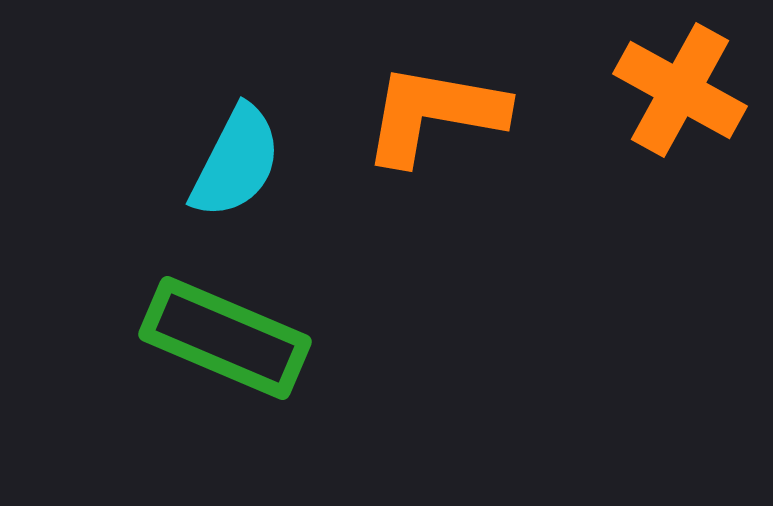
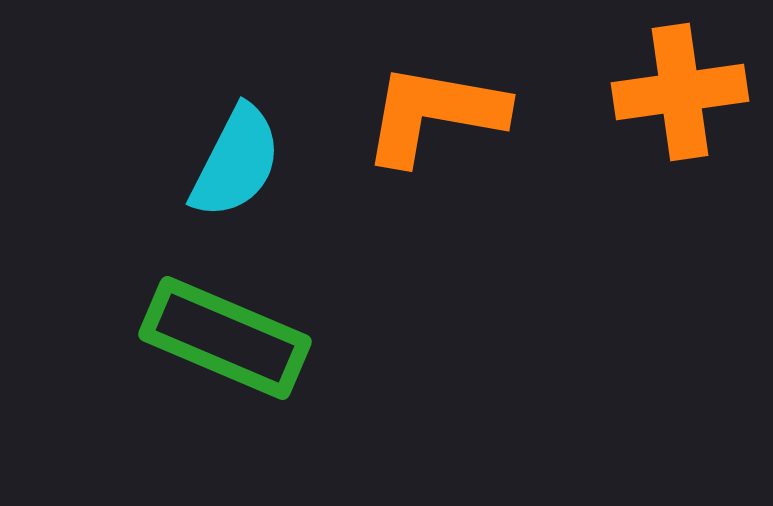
orange cross: moved 2 px down; rotated 37 degrees counterclockwise
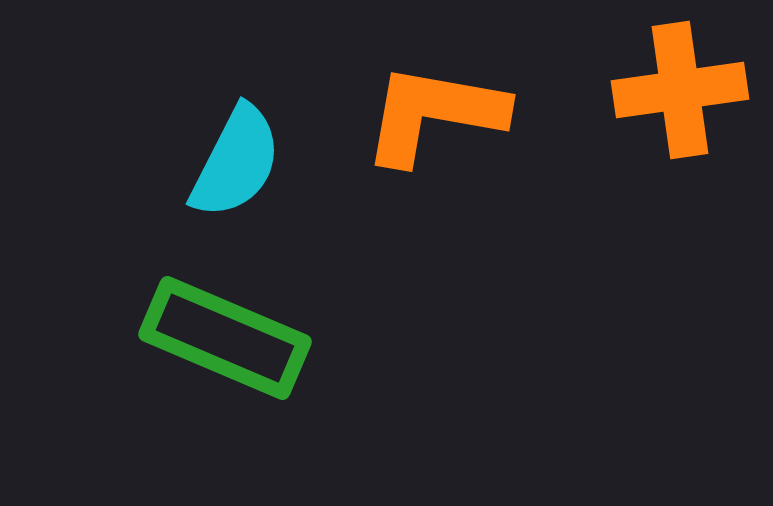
orange cross: moved 2 px up
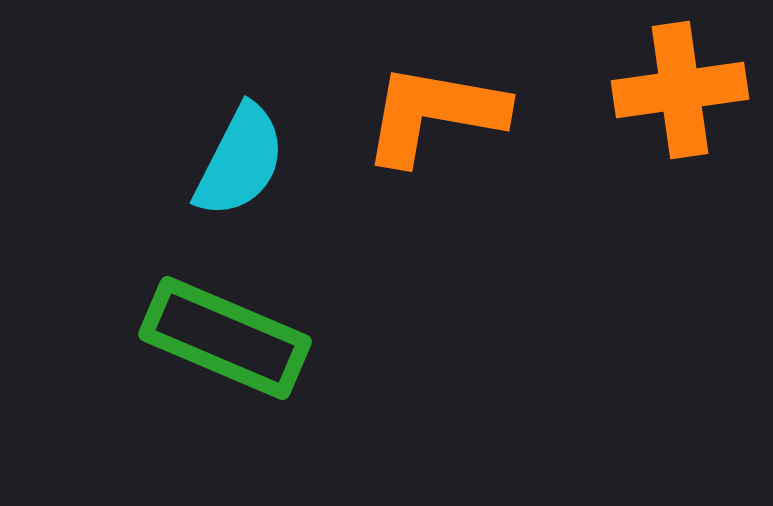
cyan semicircle: moved 4 px right, 1 px up
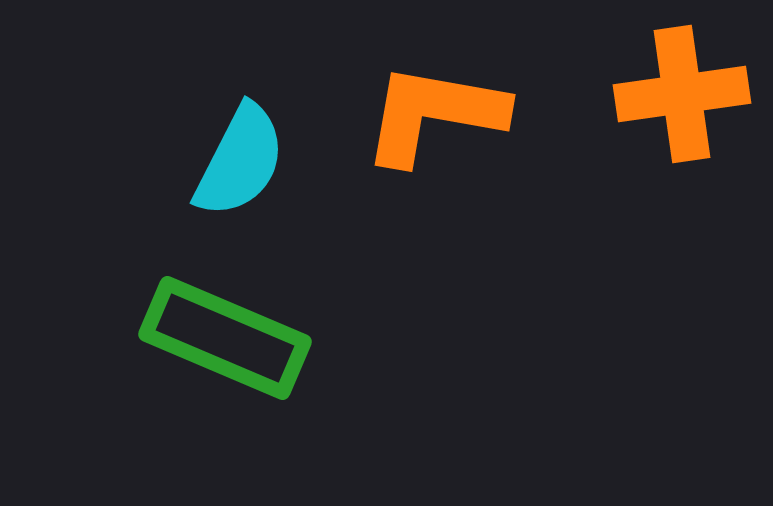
orange cross: moved 2 px right, 4 px down
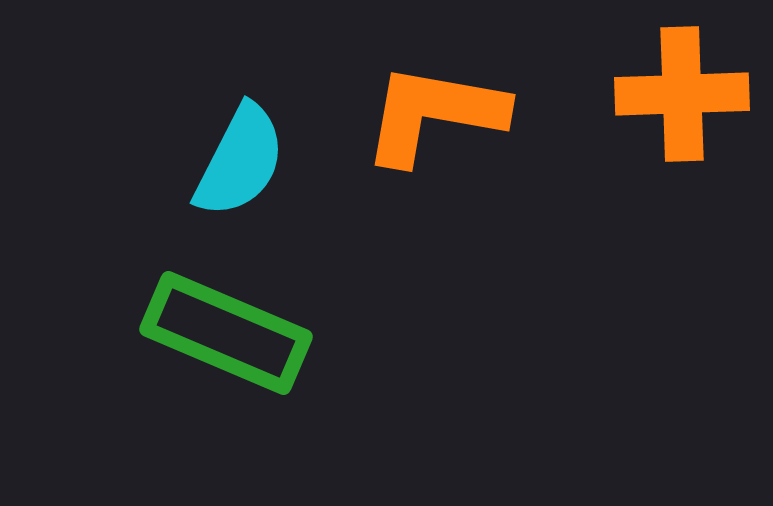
orange cross: rotated 6 degrees clockwise
green rectangle: moved 1 px right, 5 px up
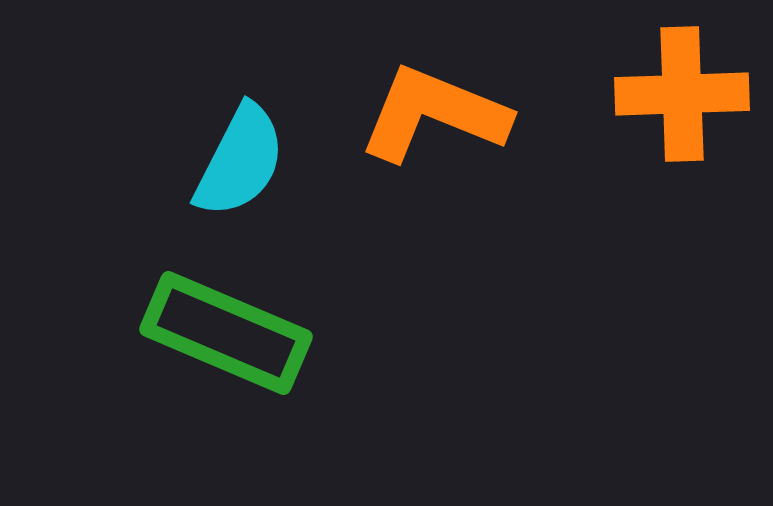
orange L-shape: rotated 12 degrees clockwise
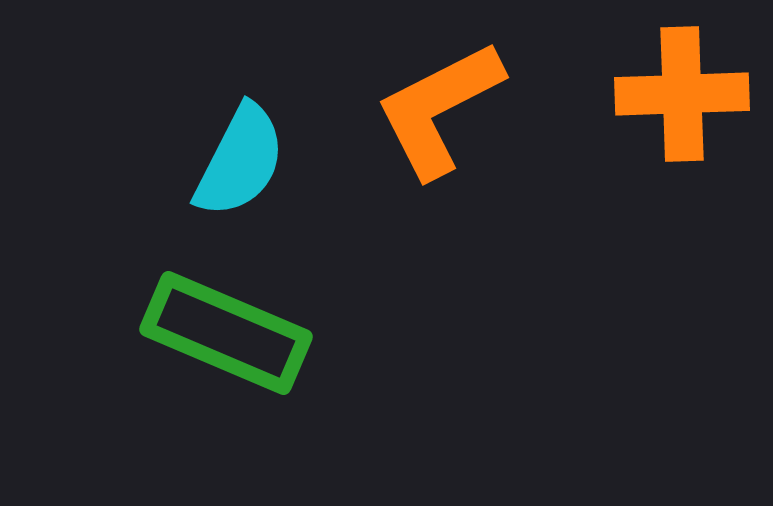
orange L-shape: moved 5 px right, 5 px up; rotated 49 degrees counterclockwise
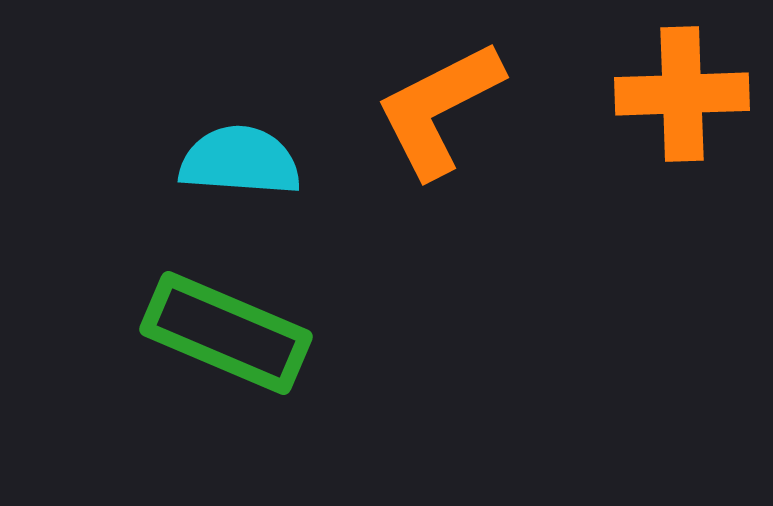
cyan semicircle: rotated 113 degrees counterclockwise
